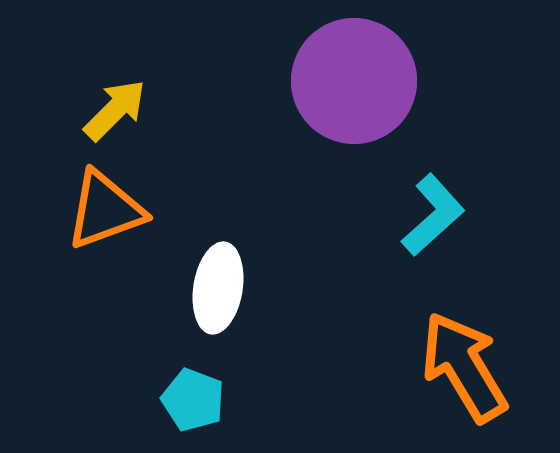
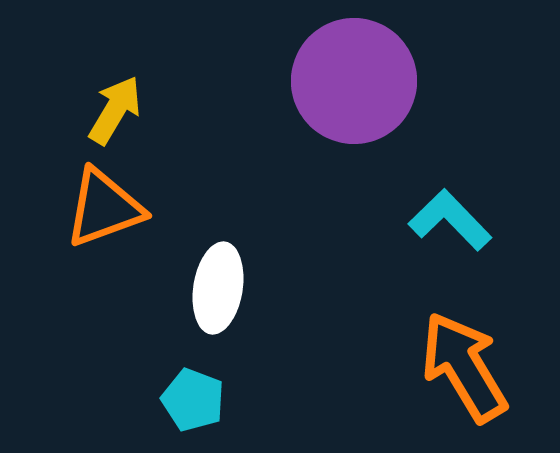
yellow arrow: rotated 14 degrees counterclockwise
orange triangle: moved 1 px left, 2 px up
cyan L-shape: moved 17 px right, 5 px down; rotated 92 degrees counterclockwise
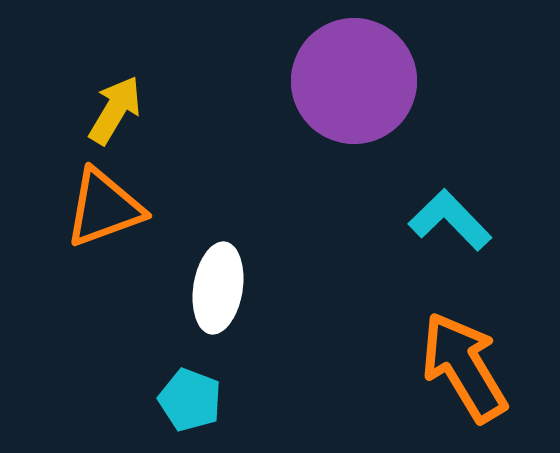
cyan pentagon: moved 3 px left
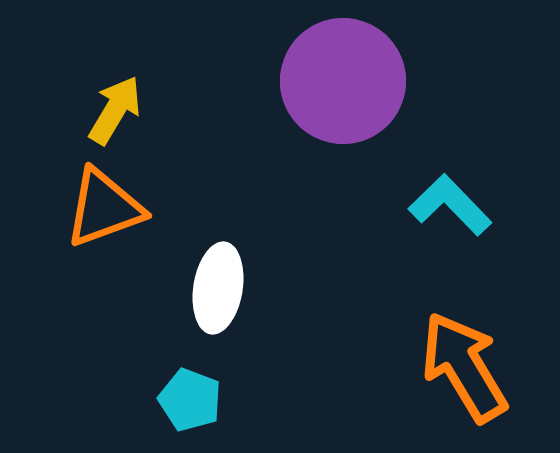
purple circle: moved 11 px left
cyan L-shape: moved 15 px up
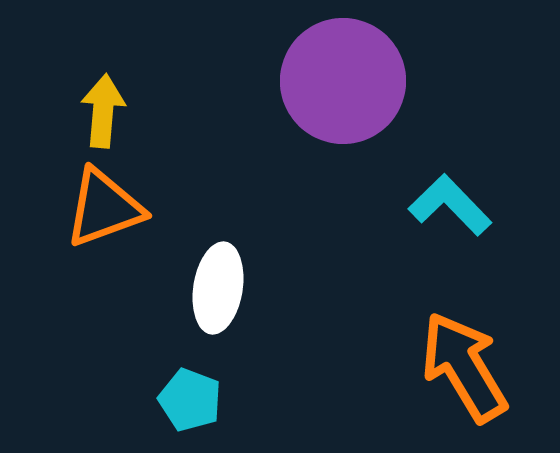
yellow arrow: moved 12 px left, 1 px down; rotated 26 degrees counterclockwise
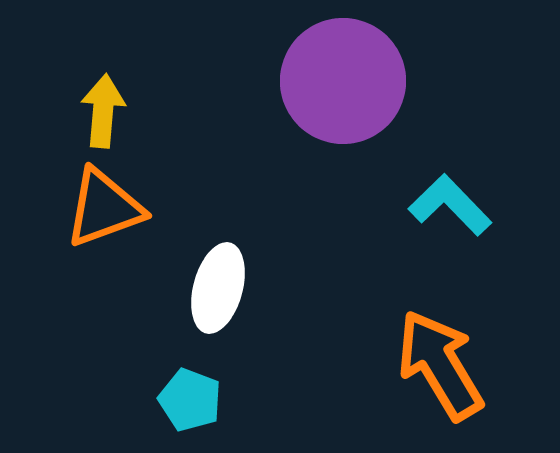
white ellipse: rotated 6 degrees clockwise
orange arrow: moved 24 px left, 2 px up
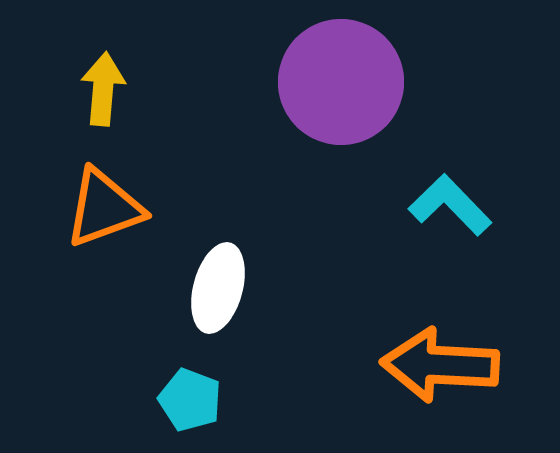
purple circle: moved 2 px left, 1 px down
yellow arrow: moved 22 px up
orange arrow: rotated 56 degrees counterclockwise
